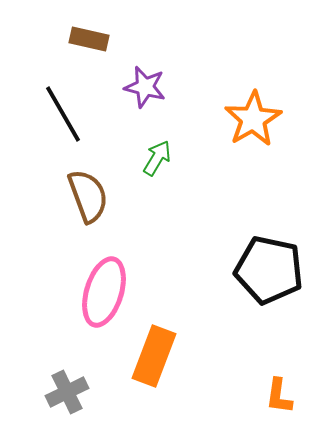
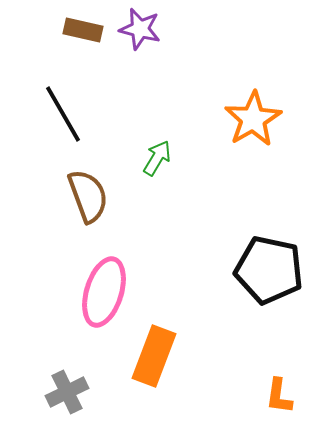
brown rectangle: moved 6 px left, 9 px up
purple star: moved 5 px left, 58 px up
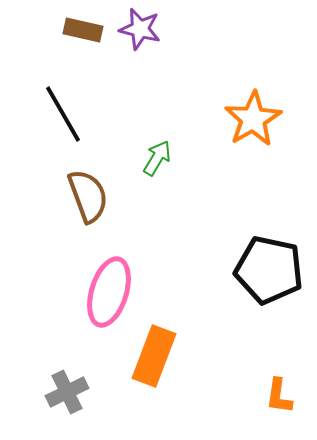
pink ellipse: moved 5 px right
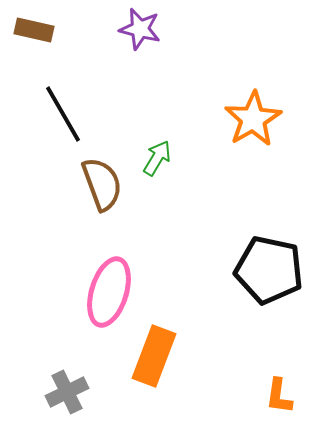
brown rectangle: moved 49 px left
brown semicircle: moved 14 px right, 12 px up
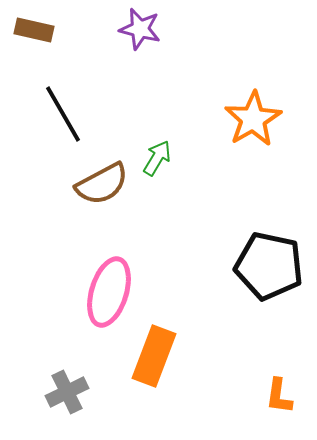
brown semicircle: rotated 82 degrees clockwise
black pentagon: moved 4 px up
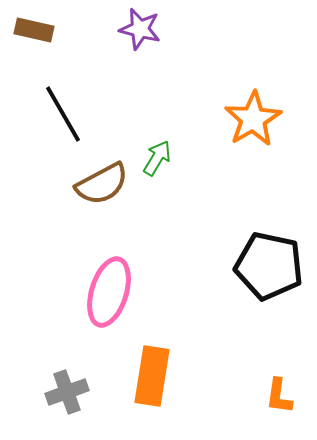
orange rectangle: moved 2 px left, 20 px down; rotated 12 degrees counterclockwise
gray cross: rotated 6 degrees clockwise
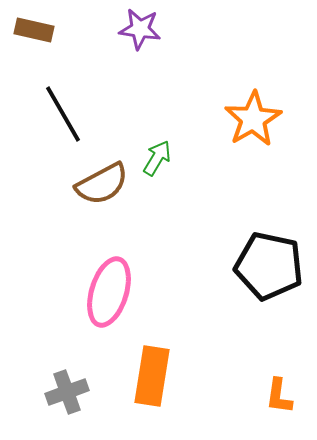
purple star: rotated 6 degrees counterclockwise
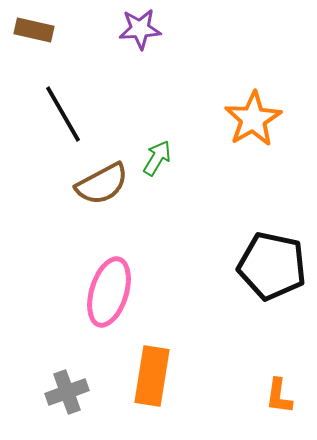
purple star: rotated 12 degrees counterclockwise
black pentagon: moved 3 px right
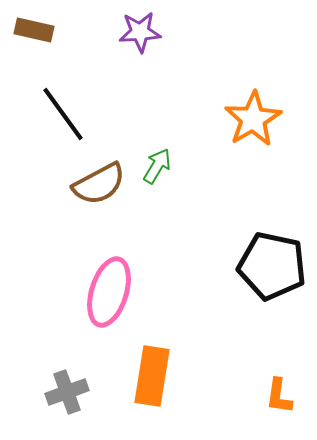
purple star: moved 3 px down
black line: rotated 6 degrees counterclockwise
green arrow: moved 8 px down
brown semicircle: moved 3 px left
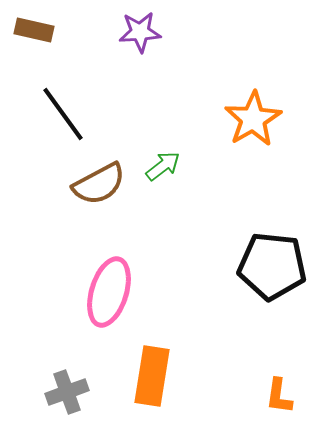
green arrow: moved 6 px right; rotated 21 degrees clockwise
black pentagon: rotated 6 degrees counterclockwise
